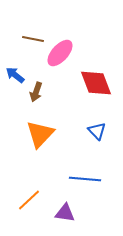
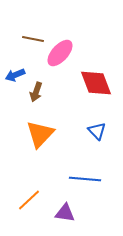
blue arrow: rotated 60 degrees counterclockwise
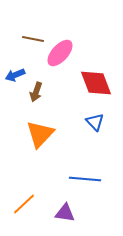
blue triangle: moved 2 px left, 9 px up
orange line: moved 5 px left, 4 px down
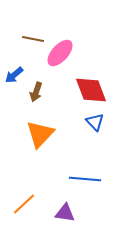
blue arrow: moved 1 px left; rotated 18 degrees counterclockwise
red diamond: moved 5 px left, 7 px down
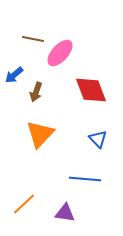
blue triangle: moved 3 px right, 17 px down
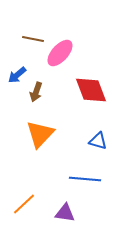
blue arrow: moved 3 px right
blue triangle: moved 2 px down; rotated 30 degrees counterclockwise
